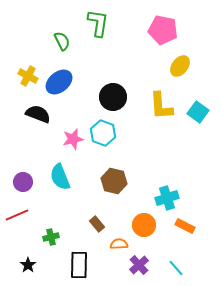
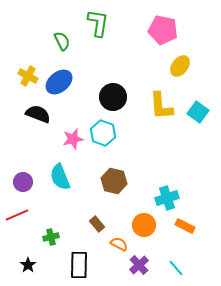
orange semicircle: rotated 30 degrees clockwise
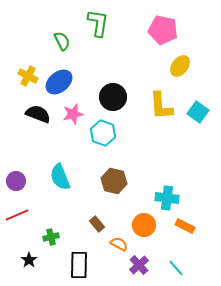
pink star: moved 25 px up
purple circle: moved 7 px left, 1 px up
cyan cross: rotated 25 degrees clockwise
black star: moved 1 px right, 5 px up
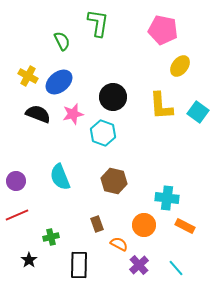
brown rectangle: rotated 21 degrees clockwise
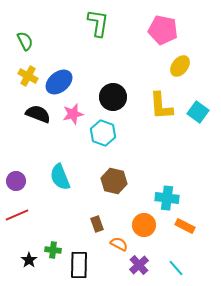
green semicircle: moved 37 px left
green cross: moved 2 px right, 13 px down; rotated 21 degrees clockwise
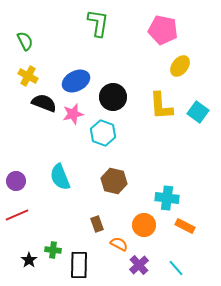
blue ellipse: moved 17 px right, 1 px up; rotated 12 degrees clockwise
black semicircle: moved 6 px right, 11 px up
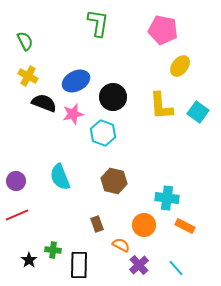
orange semicircle: moved 2 px right, 1 px down
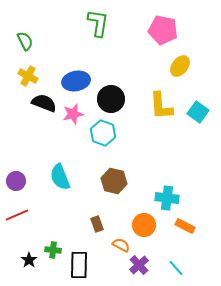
blue ellipse: rotated 16 degrees clockwise
black circle: moved 2 px left, 2 px down
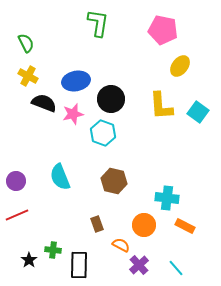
green semicircle: moved 1 px right, 2 px down
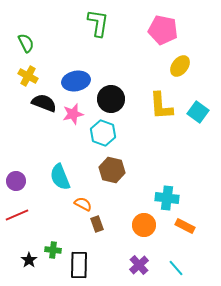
brown hexagon: moved 2 px left, 11 px up
orange semicircle: moved 38 px left, 41 px up
